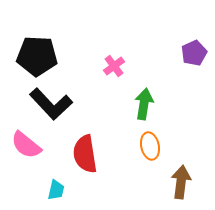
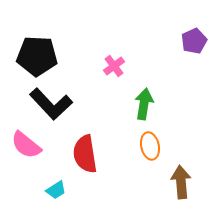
purple pentagon: moved 12 px up
brown arrow: rotated 12 degrees counterclockwise
cyan trapezoid: rotated 45 degrees clockwise
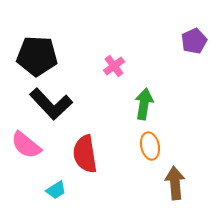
brown arrow: moved 6 px left, 1 px down
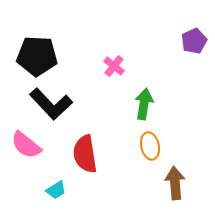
pink cross: rotated 15 degrees counterclockwise
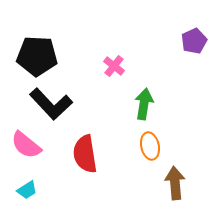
cyan trapezoid: moved 29 px left
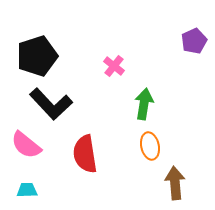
black pentagon: rotated 21 degrees counterclockwise
cyan trapezoid: rotated 150 degrees counterclockwise
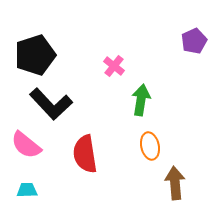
black pentagon: moved 2 px left, 1 px up
green arrow: moved 3 px left, 4 px up
